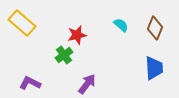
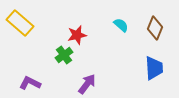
yellow rectangle: moved 2 px left
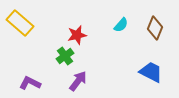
cyan semicircle: rotated 91 degrees clockwise
green cross: moved 1 px right, 1 px down
blue trapezoid: moved 3 px left, 4 px down; rotated 60 degrees counterclockwise
purple arrow: moved 9 px left, 3 px up
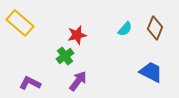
cyan semicircle: moved 4 px right, 4 px down
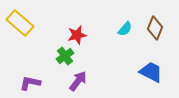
purple L-shape: rotated 15 degrees counterclockwise
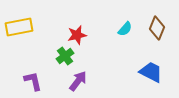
yellow rectangle: moved 1 px left, 4 px down; rotated 52 degrees counterclockwise
brown diamond: moved 2 px right
purple L-shape: moved 3 px right, 2 px up; rotated 65 degrees clockwise
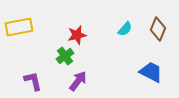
brown diamond: moved 1 px right, 1 px down
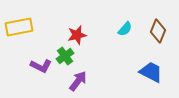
brown diamond: moved 2 px down
purple L-shape: moved 8 px right, 15 px up; rotated 130 degrees clockwise
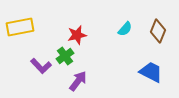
yellow rectangle: moved 1 px right
purple L-shape: rotated 20 degrees clockwise
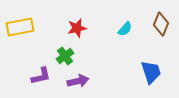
brown diamond: moved 3 px right, 7 px up
red star: moved 7 px up
purple L-shape: moved 10 px down; rotated 60 degrees counterclockwise
blue trapezoid: rotated 45 degrees clockwise
purple arrow: rotated 40 degrees clockwise
